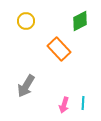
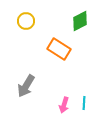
orange rectangle: rotated 15 degrees counterclockwise
cyan line: moved 1 px right
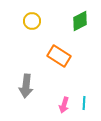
yellow circle: moved 6 px right
orange rectangle: moved 7 px down
gray arrow: rotated 25 degrees counterclockwise
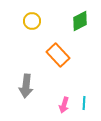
orange rectangle: moved 1 px left, 1 px up; rotated 15 degrees clockwise
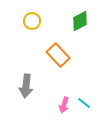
cyan line: rotated 56 degrees counterclockwise
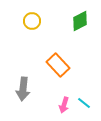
orange rectangle: moved 10 px down
gray arrow: moved 3 px left, 3 px down
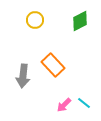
yellow circle: moved 3 px right, 1 px up
orange rectangle: moved 5 px left
gray arrow: moved 13 px up
pink arrow: rotated 28 degrees clockwise
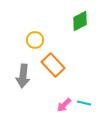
yellow circle: moved 20 px down
cyan line: rotated 24 degrees counterclockwise
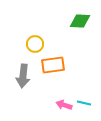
green diamond: rotated 30 degrees clockwise
yellow circle: moved 4 px down
orange rectangle: rotated 55 degrees counterclockwise
pink arrow: rotated 63 degrees clockwise
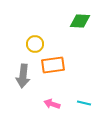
pink arrow: moved 12 px left, 1 px up
